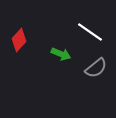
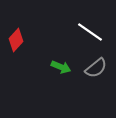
red diamond: moved 3 px left
green arrow: moved 13 px down
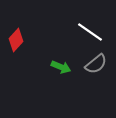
gray semicircle: moved 4 px up
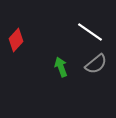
green arrow: rotated 132 degrees counterclockwise
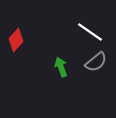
gray semicircle: moved 2 px up
